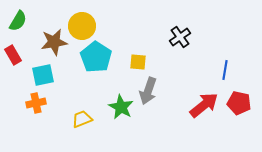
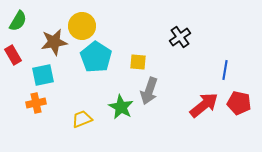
gray arrow: moved 1 px right
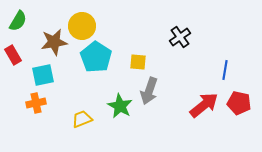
green star: moved 1 px left, 1 px up
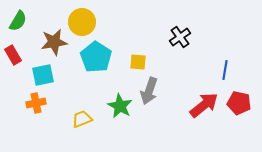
yellow circle: moved 4 px up
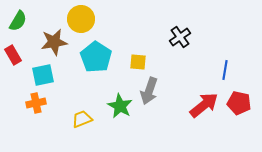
yellow circle: moved 1 px left, 3 px up
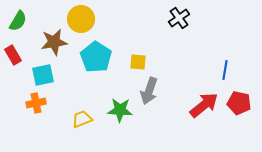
black cross: moved 1 px left, 19 px up
green star: moved 4 px down; rotated 25 degrees counterclockwise
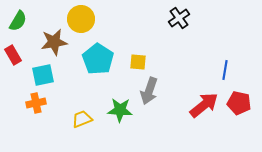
cyan pentagon: moved 2 px right, 2 px down
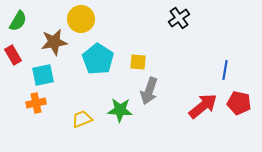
red arrow: moved 1 px left, 1 px down
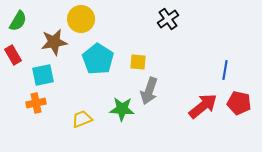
black cross: moved 11 px left, 1 px down
green star: moved 2 px right, 1 px up
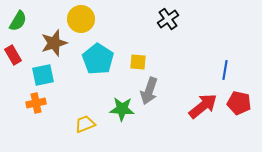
brown star: moved 1 px down; rotated 8 degrees counterclockwise
yellow trapezoid: moved 3 px right, 5 px down
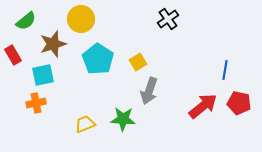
green semicircle: moved 8 px right; rotated 20 degrees clockwise
brown star: moved 1 px left, 1 px down
yellow square: rotated 36 degrees counterclockwise
green star: moved 1 px right, 10 px down
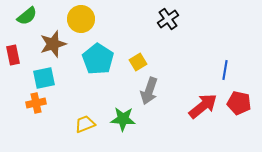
green semicircle: moved 1 px right, 5 px up
red rectangle: rotated 18 degrees clockwise
cyan square: moved 1 px right, 3 px down
